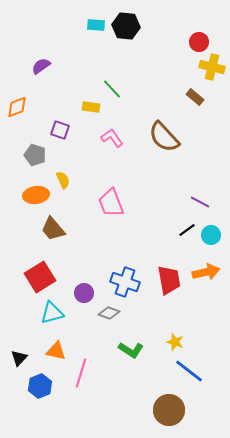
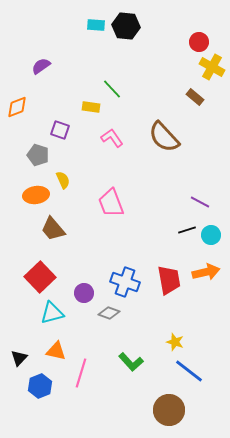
yellow cross: rotated 15 degrees clockwise
gray pentagon: moved 3 px right
black line: rotated 18 degrees clockwise
red square: rotated 12 degrees counterclockwise
green L-shape: moved 12 px down; rotated 15 degrees clockwise
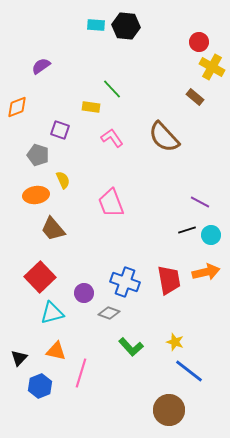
green L-shape: moved 15 px up
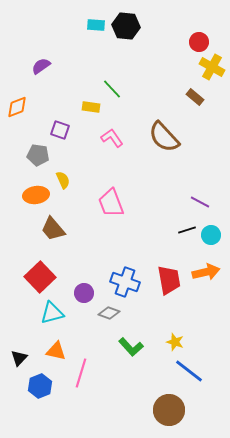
gray pentagon: rotated 10 degrees counterclockwise
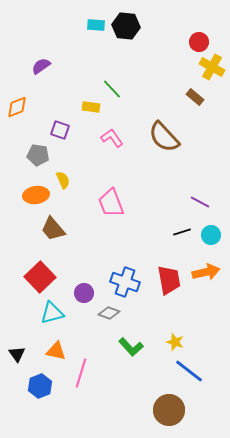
black line: moved 5 px left, 2 px down
black triangle: moved 2 px left, 4 px up; rotated 18 degrees counterclockwise
